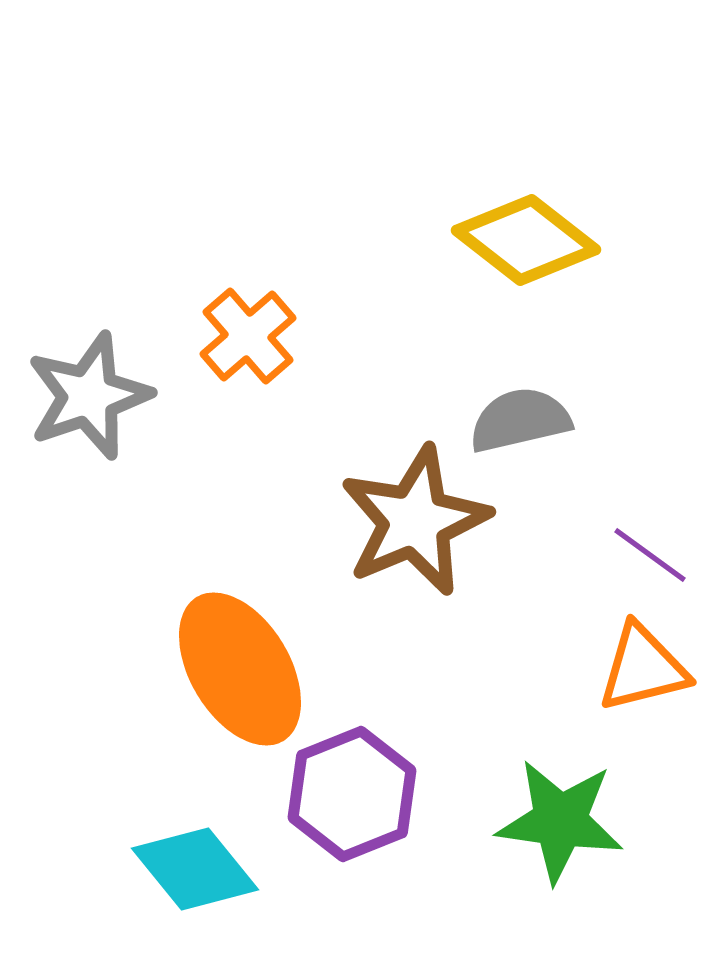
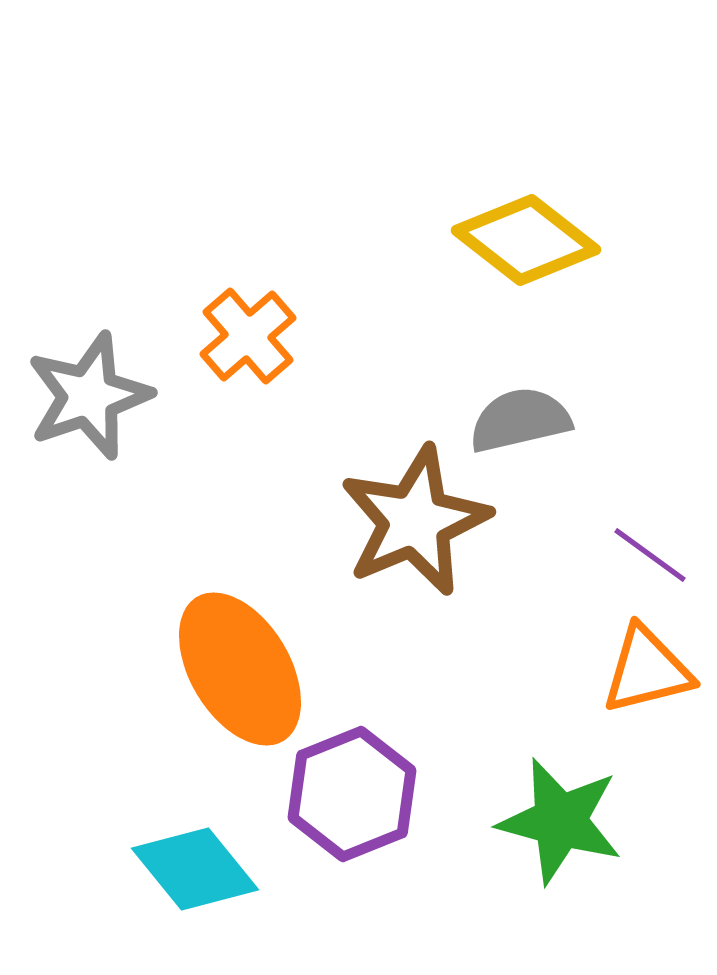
orange triangle: moved 4 px right, 2 px down
green star: rotated 7 degrees clockwise
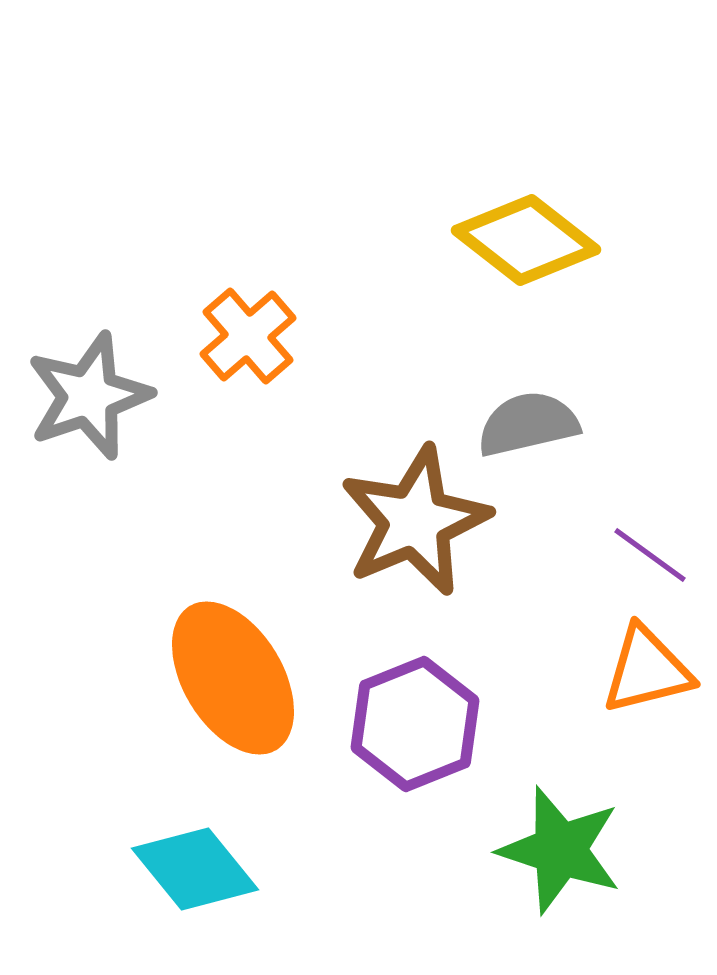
gray semicircle: moved 8 px right, 4 px down
orange ellipse: moved 7 px left, 9 px down
purple hexagon: moved 63 px right, 70 px up
green star: moved 29 px down; rotated 3 degrees clockwise
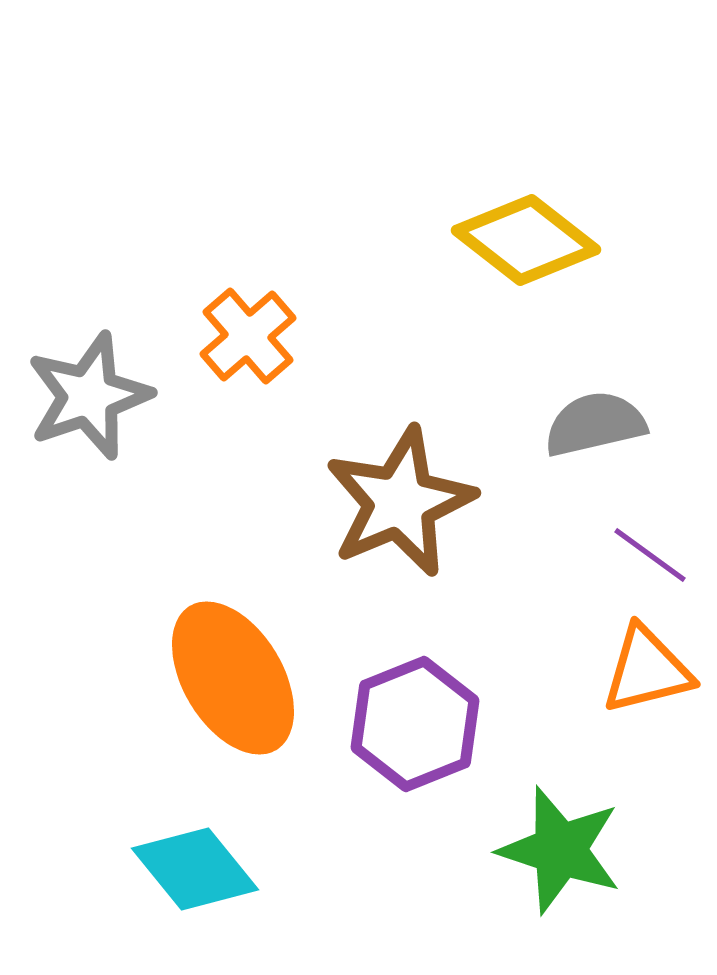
gray semicircle: moved 67 px right
brown star: moved 15 px left, 19 px up
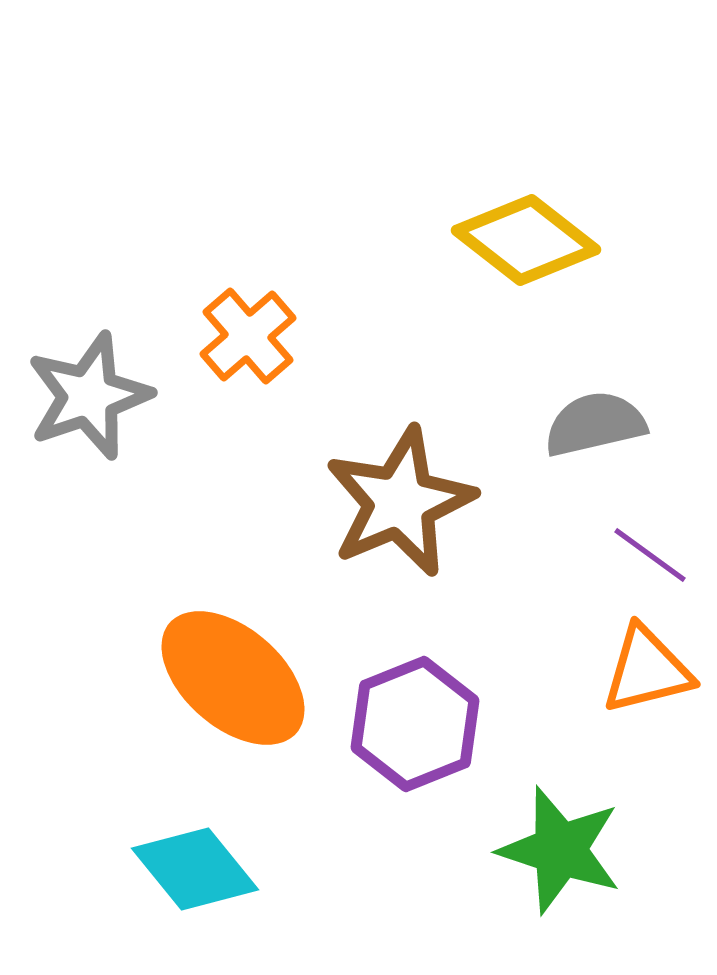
orange ellipse: rotated 18 degrees counterclockwise
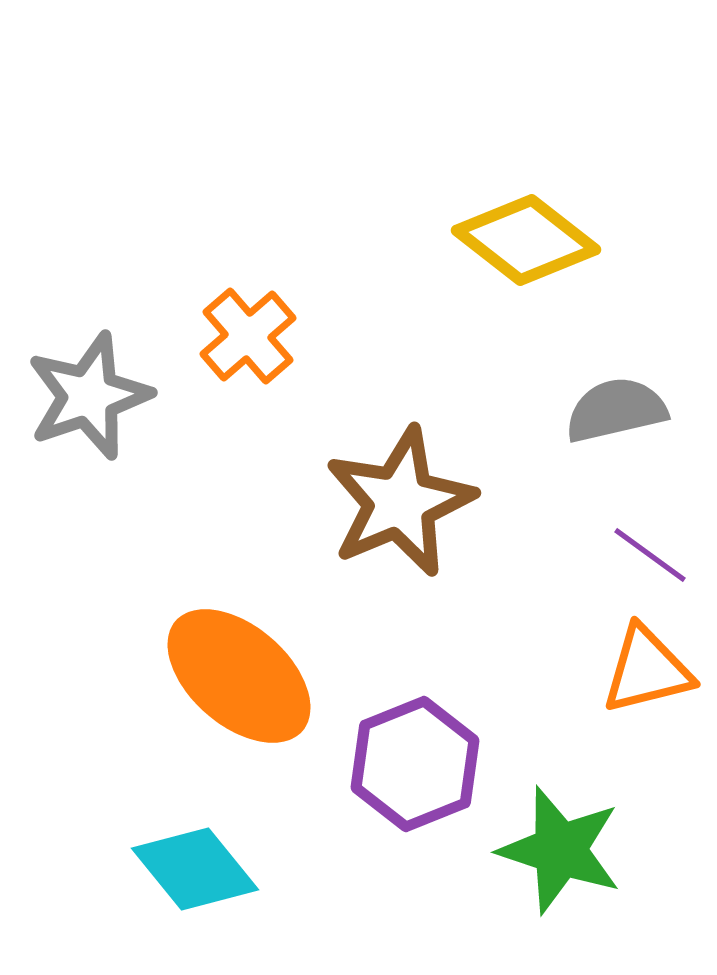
gray semicircle: moved 21 px right, 14 px up
orange ellipse: moved 6 px right, 2 px up
purple hexagon: moved 40 px down
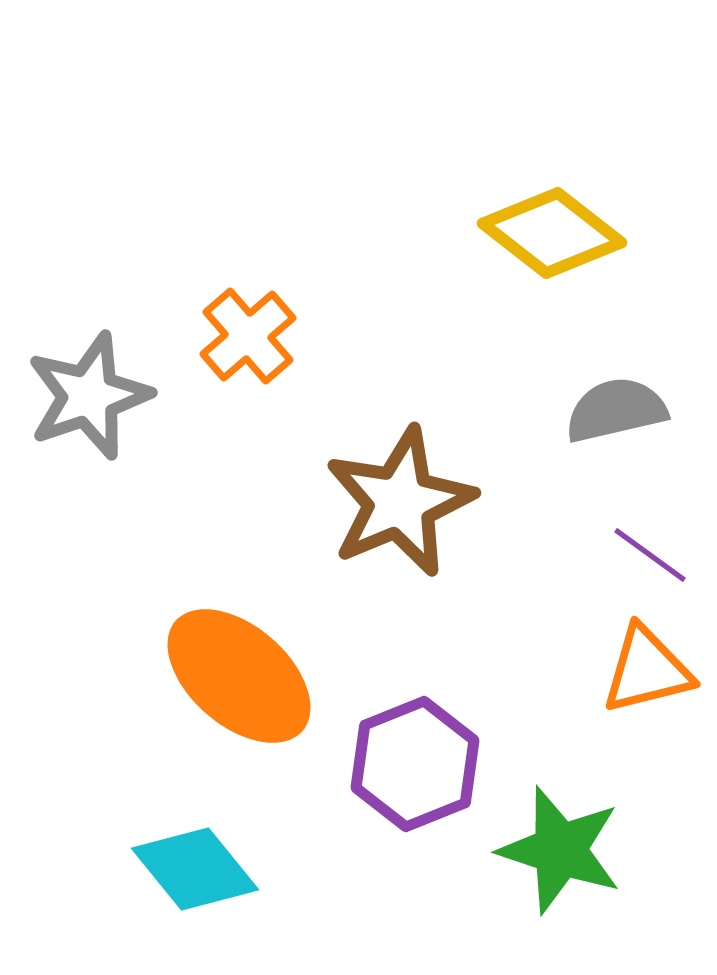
yellow diamond: moved 26 px right, 7 px up
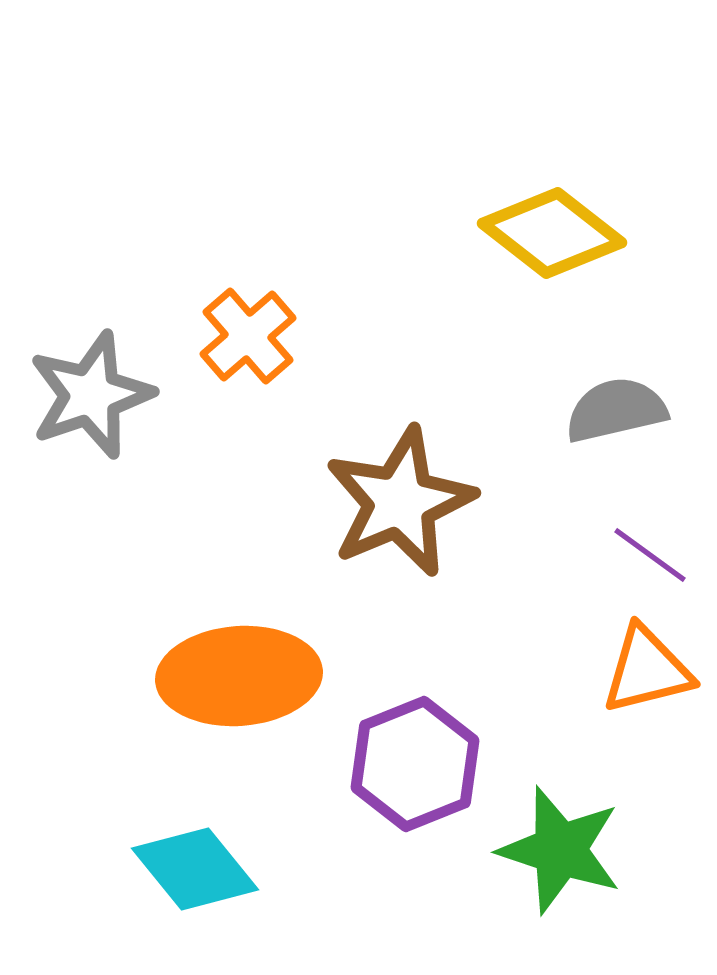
gray star: moved 2 px right, 1 px up
orange ellipse: rotated 45 degrees counterclockwise
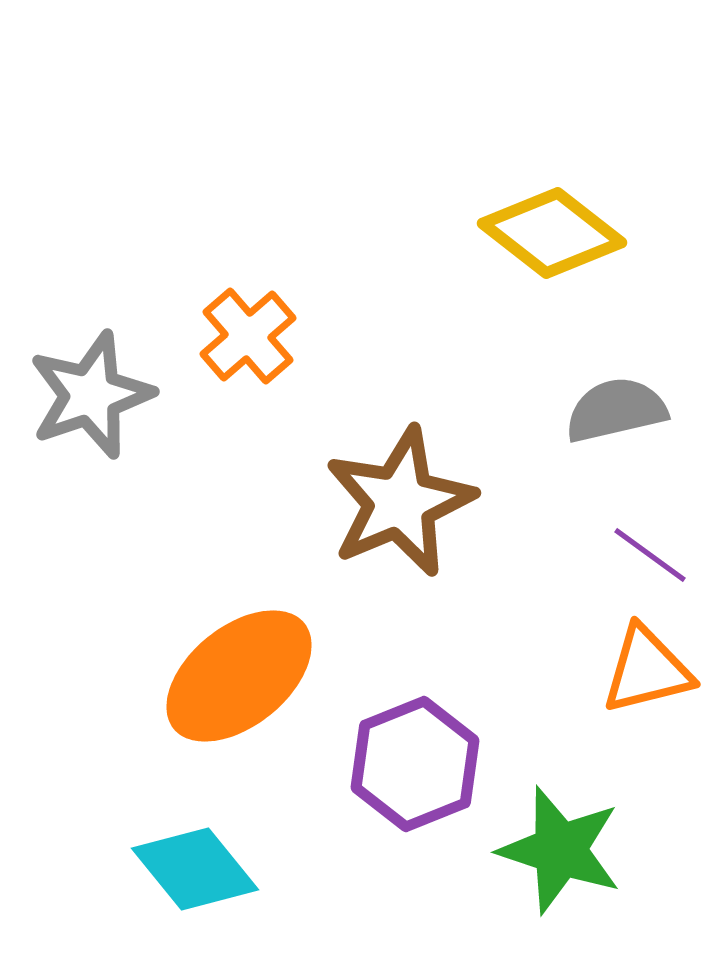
orange ellipse: rotated 35 degrees counterclockwise
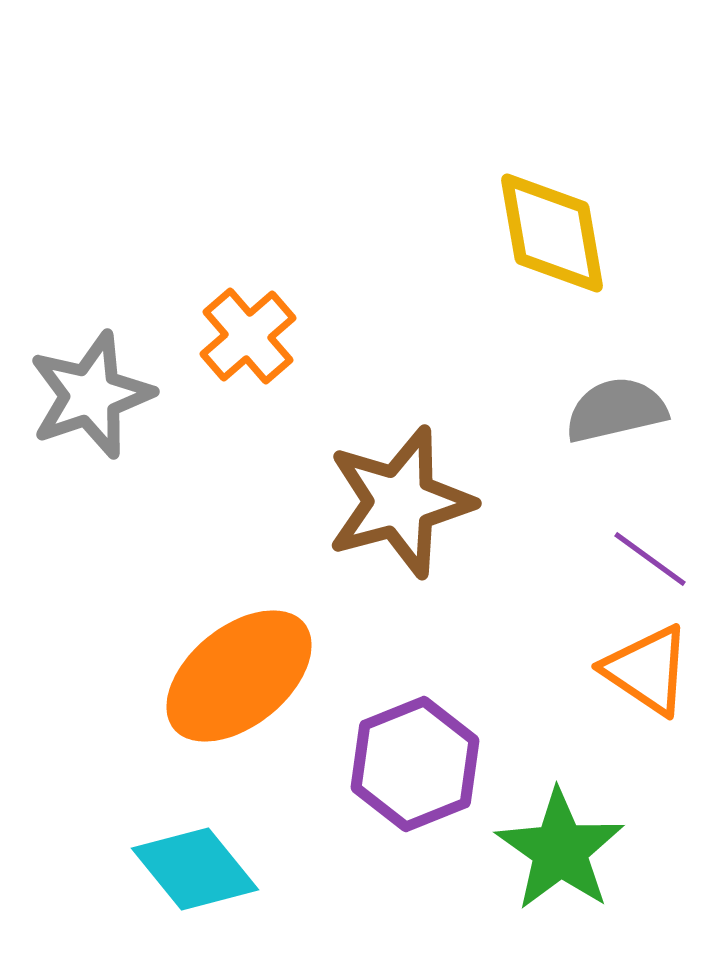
yellow diamond: rotated 42 degrees clockwise
brown star: rotated 8 degrees clockwise
purple line: moved 4 px down
orange triangle: rotated 48 degrees clockwise
green star: rotated 17 degrees clockwise
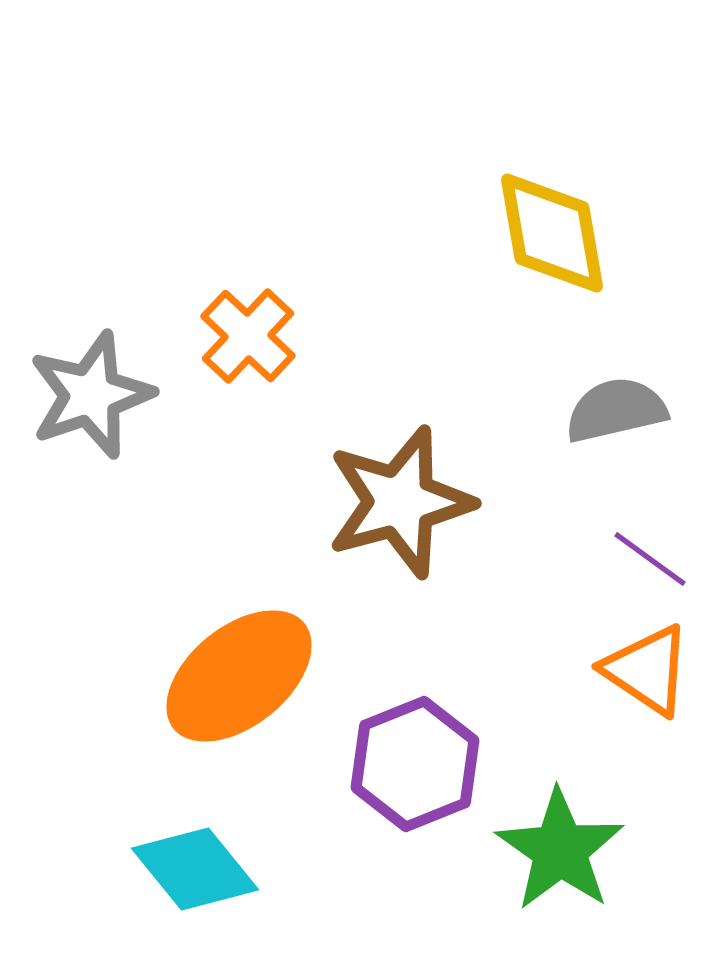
orange cross: rotated 6 degrees counterclockwise
